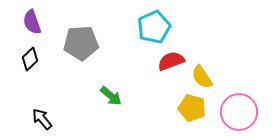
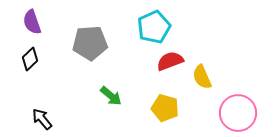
gray pentagon: moved 9 px right
red semicircle: moved 1 px left
yellow semicircle: rotated 10 degrees clockwise
yellow pentagon: moved 27 px left
pink circle: moved 1 px left, 1 px down
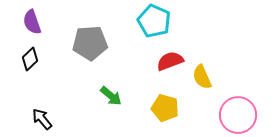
cyan pentagon: moved 6 px up; rotated 24 degrees counterclockwise
pink circle: moved 2 px down
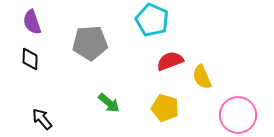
cyan pentagon: moved 2 px left, 1 px up
black diamond: rotated 45 degrees counterclockwise
green arrow: moved 2 px left, 7 px down
